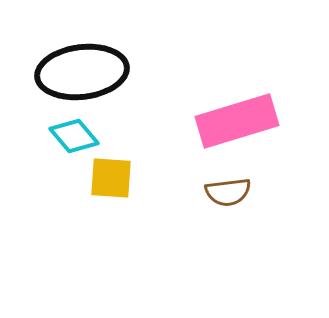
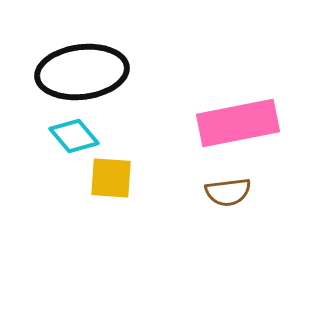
pink rectangle: moved 1 px right, 2 px down; rotated 6 degrees clockwise
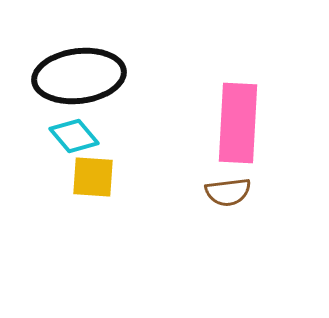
black ellipse: moved 3 px left, 4 px down
pink rectangle: rotated 76 degrees counterclockwise
yellow square: moved 18 px left, 1 px up
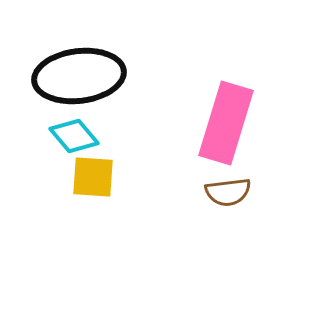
pink rectangle: moved 12 px left; rotated 14 degrees clockwise
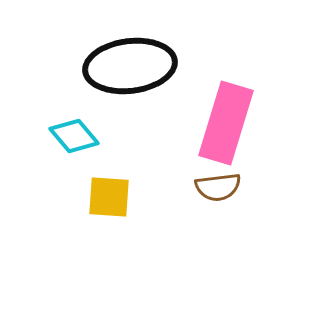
black ellipse: moved 51 px right, 10 px up
yellow square: moved 16 px right, 20 px down
brown semicircle: moved 10 px left, 5 px up
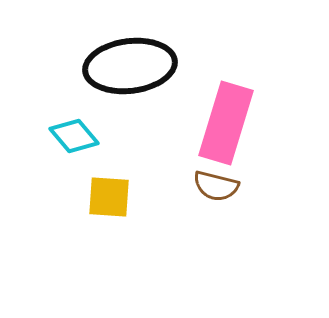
brown semicircle: moved 2 px left, 1 px up; rotated 21 degrees clockwise
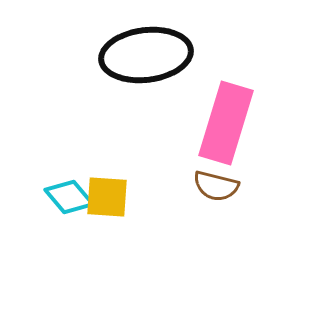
black ellipse: moved 16 px right, 11 px up
cyan diamond: moved 5 px left, 61 px down
yellow square: moved 2 px left
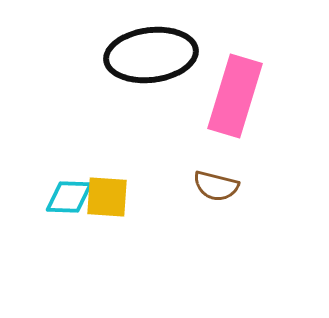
black ellipse: moved 5 px right
pink rectangle: moved 9 px right, 27 px up
cyan diamond: rotated 48 degrees counterclockwise
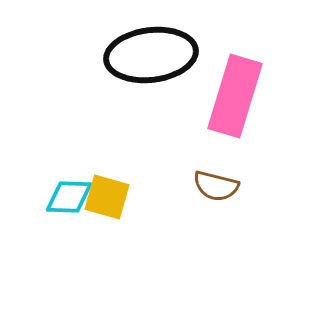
yellow square: rotated 12 degrees clockwise
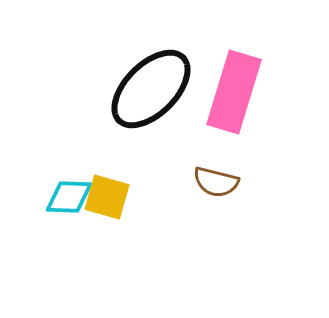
black ellipse: moved 34 px down; rotated 38 degrees counterclockwise
pink rectangle: moved 1 px left, 4 px up
brown semicircle: moved 4 px up
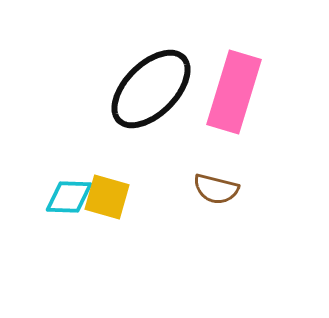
brown semicircle: moved 7 px down
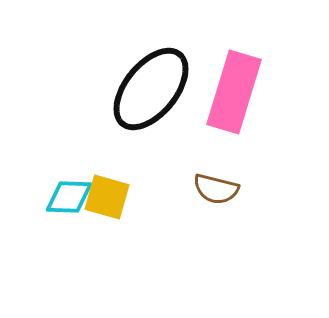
black ellipse: rotated 6 degrees counterclockwise
